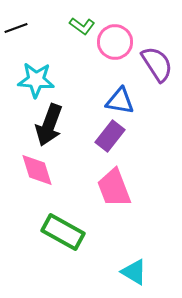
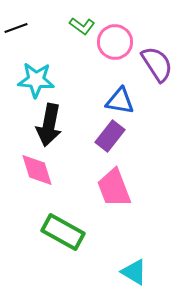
black arrow: rotated 9 degrees counterclockwise
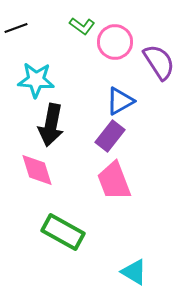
purple semicircle: moved 2 px right, 2 px up
blue triangle: rotated 40 degrees counterclockwise
black arrow: moved 2 px right
pink trapezoid: moved 7 px up
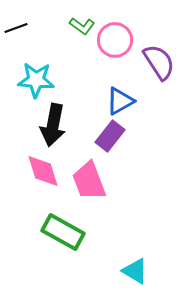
pink circle: moved 2 px up
black arrow: moved 2 px right
pink diamond: moved 6 px right, 1 px down
pink trapezoid: moved 25 px left
cyan triangle: moved 1 px right, 1 px up
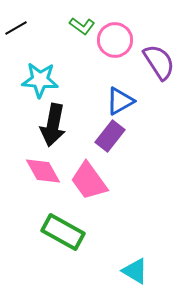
black line: rotated 10 degrees counterclockwise
cyan star: moved 4 px right
pink diamond: rotated 12 degrees counterclockwise
pink trapezoid: rotated 15 degrees counterclockwise
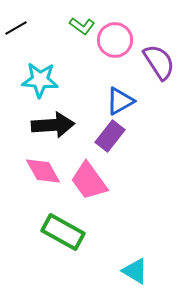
black arrow: rotated 105 degrees counterclockwise
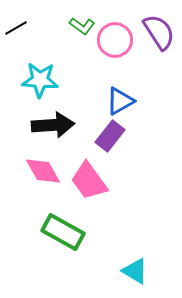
purple semicircle: moved 30 px up
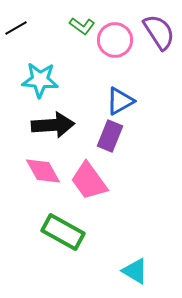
purple rectangle: rotated 16 degrees counterclockwise
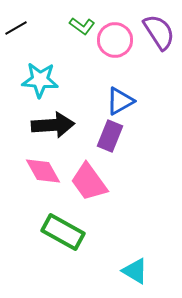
pink trapezoid: moved 1 px down
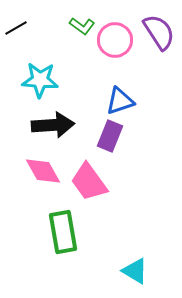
blue triangle: rotated 12 degrees clockwise
green rectangle: rotated 51 degrees clockwise
